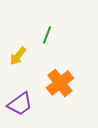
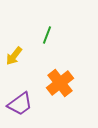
yellow arrow: moved 4 px left
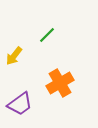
green line: rotated 24 degrees clockwise
orange cross: rotated 8 degrees clockwise
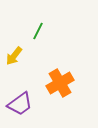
green line: moved 9 px left, 4 px up; rotated 18 degrees counterclockwise
